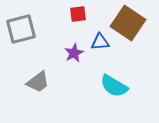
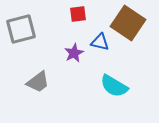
blue triangle: rotated 18 degrees clockwise
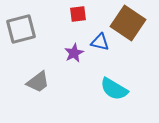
cyan semicircle: moved 3 px down
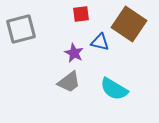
red square: moved 3 px right
brown square: moved 1 px right, 1 px down
purple star: rotated 18 degrees counterclockwise
gray trapezoid: moved 31 px right
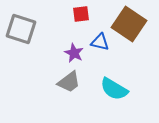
gray square: rotated 32 degrees clockwise
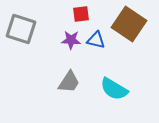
blue triangle: moved 4 px left, 2 px up
purple star: moved 3 px left, 13 px up; rotated 24 degrees counterclockwise
gray trapezoid: rotated 20 degrees counterclockwise
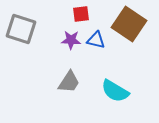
cyan semicircle: moved 1 px right, 2 px down
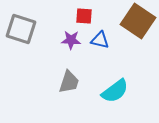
red square: moved 3 px right, 2 px down; rotated 12 degrees clockwise
brown square: moved 9 px right, 3 px up
blue triangle: moved 4 px right
gray trapezoid: rotated 15 degrees counterclockwise
cyan semicircle: rotated 68 degrees counterclockwise
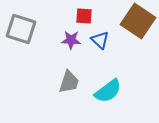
blue triangle: rotated 30 degrees clockwise
cyan semicircle: moved 7 px left
